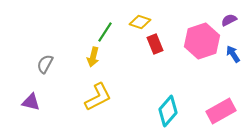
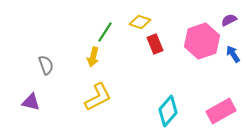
gray semicircle: moved 1 px right, 1 px down; rotated 132 degrees clockwise
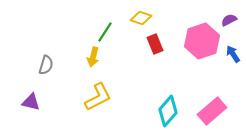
yellow diamond: moved 1 px right, 4 px up
gray semicircle: rotated 36 degrees clockwise
pink rectangle: moved 9 px left; rotated 12 degrees counterclockwise
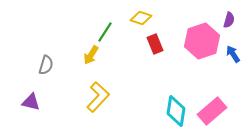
purple semicircle: rotated 133 degrees clockwise
yellow arrow: moved 2 px left, 2 px up; rotated 18 degrees clockwise
yellow L-shape: rotated 20 degrees counterclockwise
cyan diamond: moved 8 px right; rotated 32 degrees counterclockwise
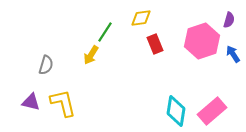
yellow diamond: rotated 25 degrees counterclockwise
yellow L-shape: moved 35 px left, 6 px down; rotated 56 degrees counterclockwise
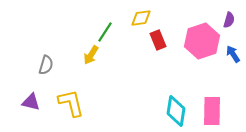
red rectangle: moved 3 px right, 4 px up
yellow L-shape: moved 8 px right
pink rectangle: rotated 48 degrees counterclockwise
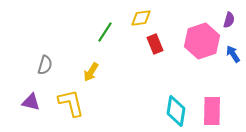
red rectangle: moved 3 px left, 4 px down
yellow arrow: moved 17 px down
gray semicircle: moved 1 px left
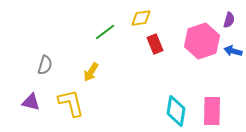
green line: rotated 20 degrees clockwise
blue arrow: moved 3 px up; rotated 42 degrees counterclockwise
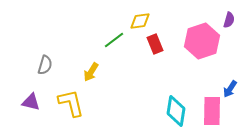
yellow diamond: moved 1 px left, 3 px down
green line: moved 9 px right, 8 px down
blue arrow: moved 3 px left, 38 px down; rotated 72 degrees counterclockwise
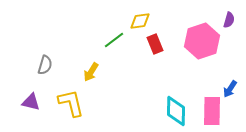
cyan diamond: rotated 8 degrees counterclockwise
